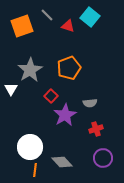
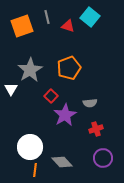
gray line: moved 2 px down; rotated 32 degrees clockwise
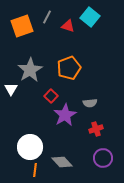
gray line: rotated 40 degrees clockwise
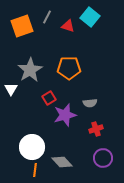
orange pentagon: rotated 20 degrees clockwise
red square: moved 2 px left, 2 px down; rotated 16 degrees clockwise
purple star: rotated 15 degrees clockwise
white circle: moved 2 px right
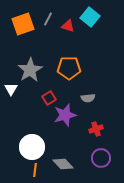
gray line: moved 1 px right, 2 px down
orange square: moved 1 px right, 2 px up
gray semicircle: moved 2 px left, 5 px up
purple circle: moved 2 px left
gray diamond: moved 1 px right, 2 px down
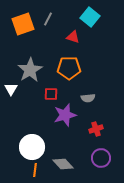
red triangle: moved 5 px right, 11 px down
red square: moved 2 px right, 4 px up; rotated 32 degrees clockwise
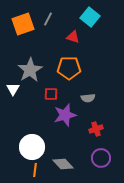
white triangle: moved 2 px right
